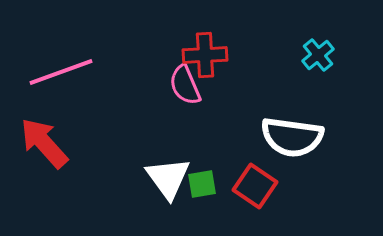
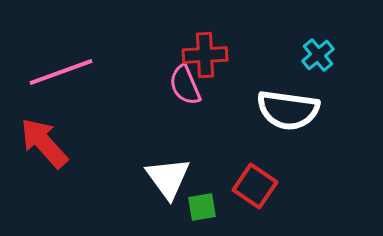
white semicircle: moved 4 px left, 27 px up
green square: moved 23 px down
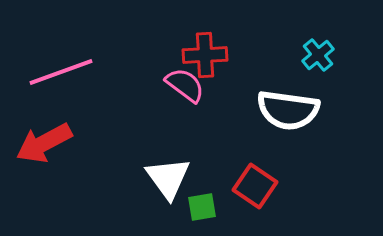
pink semicircle: rotated 150 degrees clockwise
red arrow: rotated 76 degrees counterclockwise
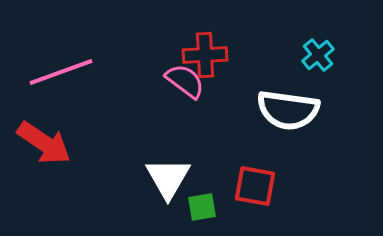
pink semicircle: moved 4 px up
red arrow: rotated 118 degrees counterclockwise
white triangle: rotated 6 degrees clockwise
red square: rotated 24 degrees counterclockwise
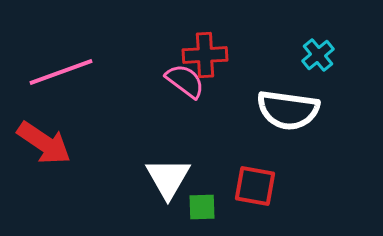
green square: rotated 8 degrees clockwise
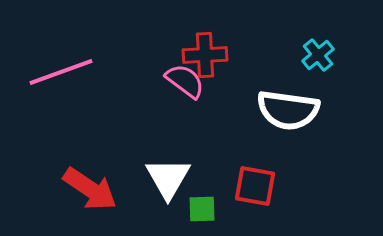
red arrow: moved 46 px right, 46 px down
green square: moved 2 px down
